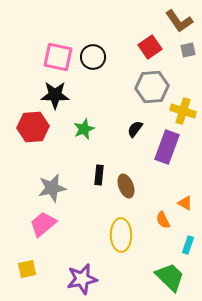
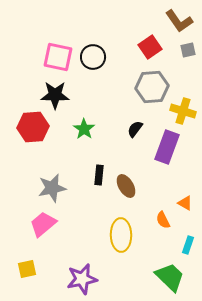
green star: rotated 15 degrees counterclockwise
brown ellipse: rotated 10 degrees counterclockwise
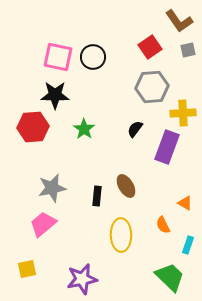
yellow cross: moved 2 px down; rotated 20 degrees counterclockwise
black rectangle: moved 2 px left, 21 px down
orange semicircle: moved 5 px down
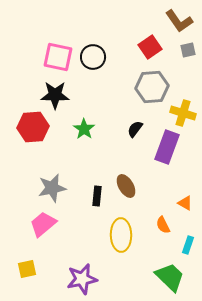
yellow cross: rotated 20 degrees clockwise
